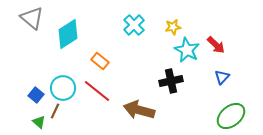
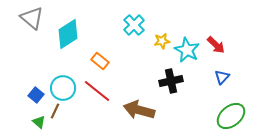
yellow star: moved 11 px left, 14 px down
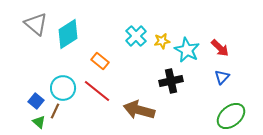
gray triangle: moved 4 px right, 6 px down
cyan cross: moved 2 px right, 11 px down
red arrow: moved 4 px right, 3 px down
blue square: moved 6 px down
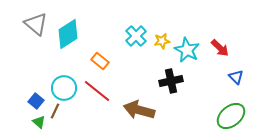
blue triangle: moved 14 px right; rotated 28 degrees counterclockwise
cyan circle: moved 1 px right
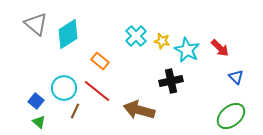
yellow star: rotated 21 degrees clockwise
brown line: moved 20 px right
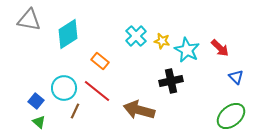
gray triangle: moved 7 px left, 4 px up; rotated 30 degrees counterclockwise
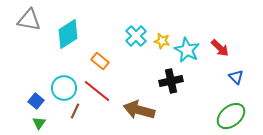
green triangle: moved 1 px down; rotated 24 degrees clockwise
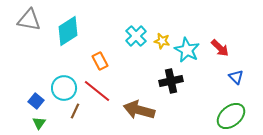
cyan diamond: moved 3 px up
orange rectangle: rotated 24 degrees clockwise
